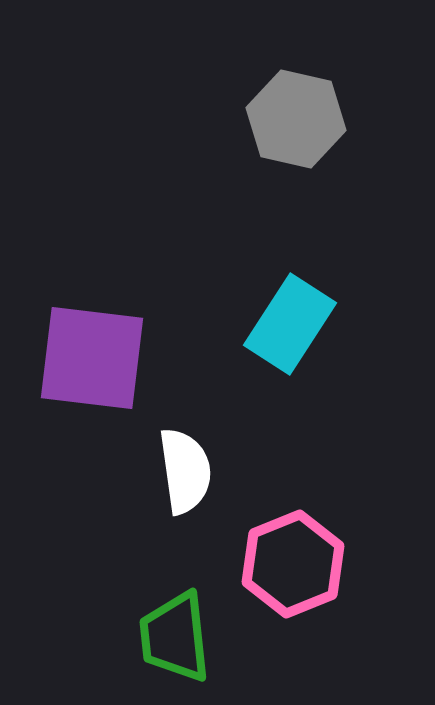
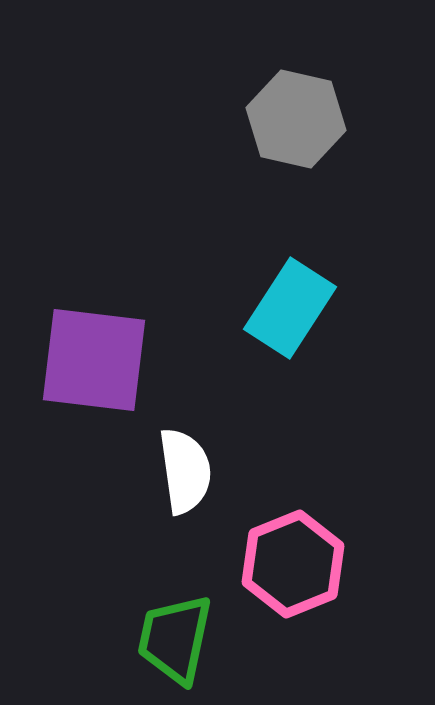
cyan rectangle: moved 16 px up
purple square: moved 2 px right, 2 px down
green trapezoid: moved 2 px down; rotated 18 degrees clockwise
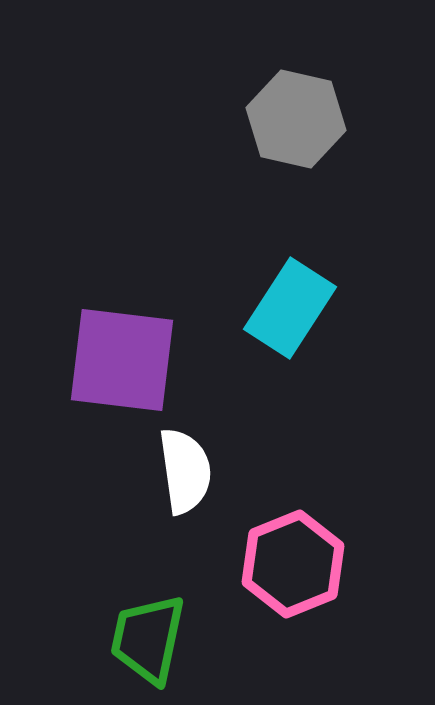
purple square: moved 28 px right
green trapezoid: moved 27 px left
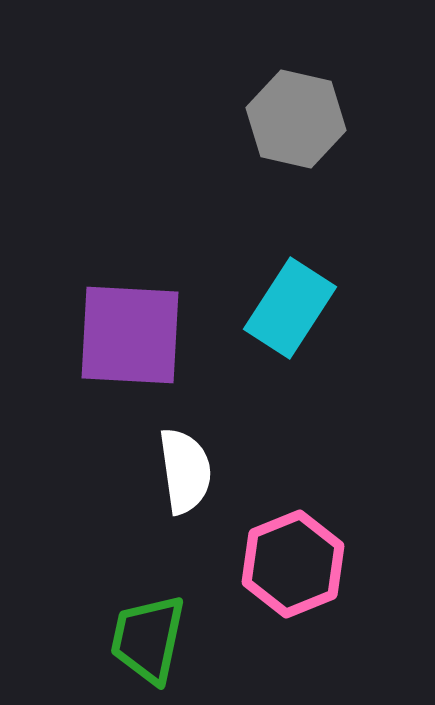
purple square: moved 8 px right, 25 px up; rotated 4 degrees counterclockwise
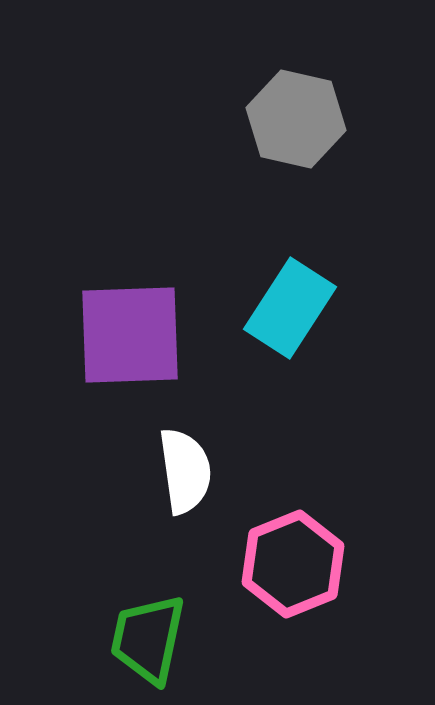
purple square: rotated 5 degrees counterclockwise
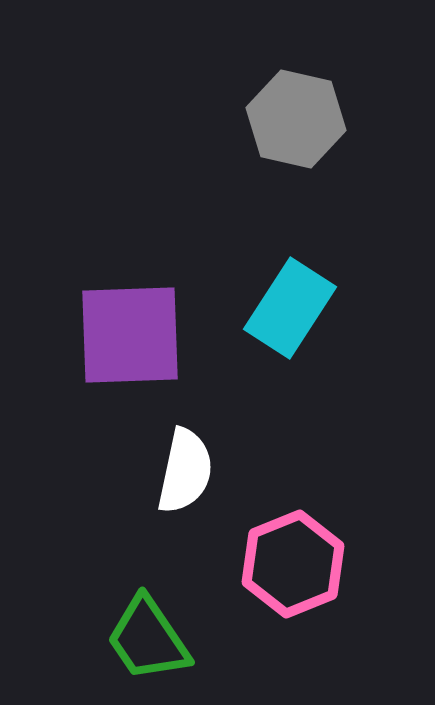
white semicircle: rotated 20 degrees clockwise
green trapezoid: rotated 46 degrees counterclockwise
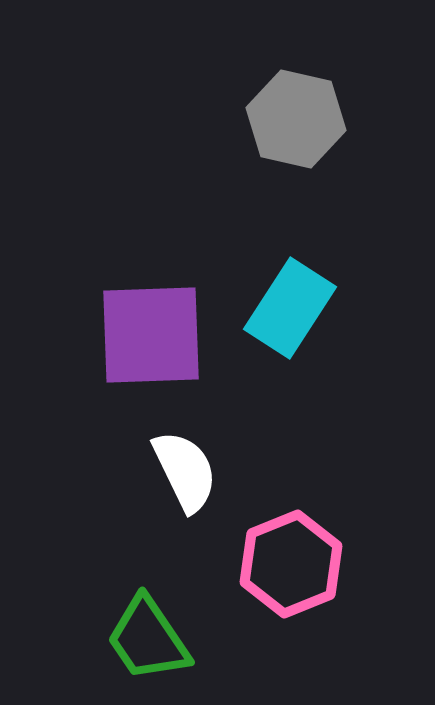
purple square: moved 21 px right
white semicircle: rotated 38 degrees counterclockwise
pink hexagon: moved 2 px left
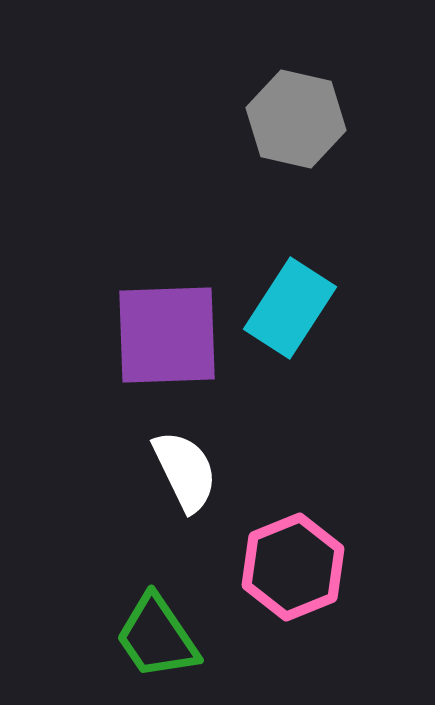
purple square: moved 16 px right
pink hexagon: moved 2 px right, 3 px down
green trapezoid: moved 9 px right, 2 px up
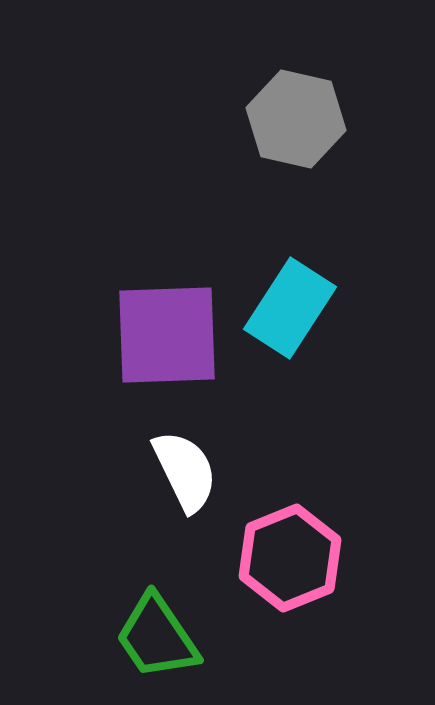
pink hexagon: moved 3 px left, 9 px up
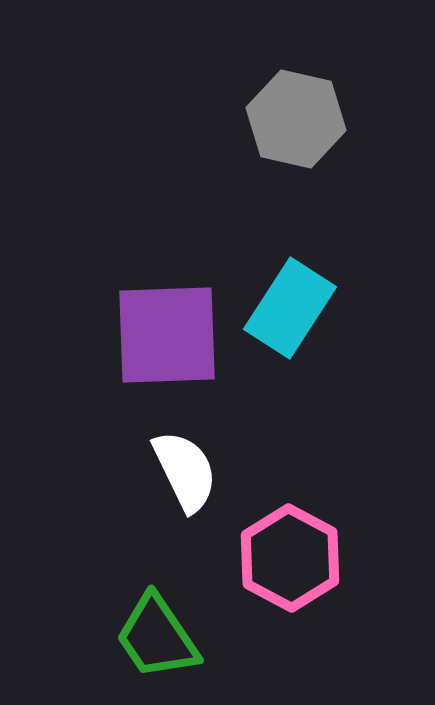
pink hexagon: rotated 10 degrees counterclockwise
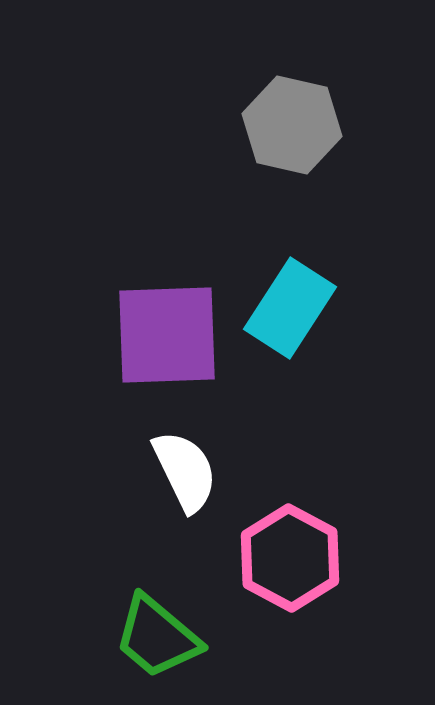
gray hexagon: moved 4 px left, 6 px down
green trapezoid: rotated 16 degrees counterclockwise
